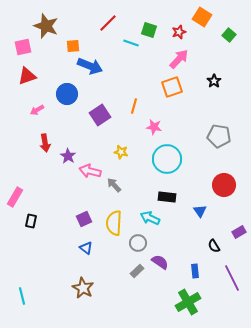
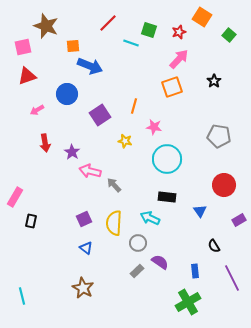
yellow star at (121, 152): moved 4 px right, 11 px up
purple star at (68, 156): moved 4 px right, 4 px up
purple rectangle at (239, 232): moved 12 px up
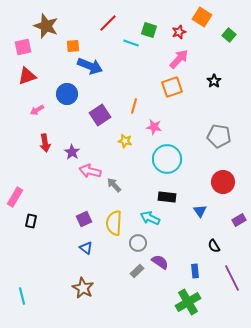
red circle at (224, 185): moved 1 px left, 3 px up
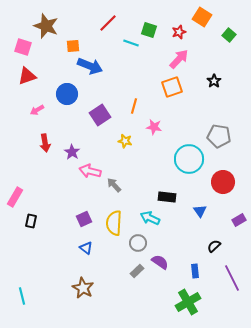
pink square at (23, 47): rotated 30 degrees clockwise
cyan circle at (167, 159): moved 22 px right
black semicircle at (214, 246): rotated 80 degrees clockwise
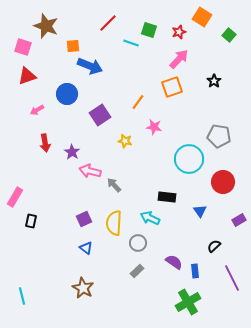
orange line at (134, 106): moved 4 px right, 4 px up; rotated 21 degrees clockwise
purple semicircle at (160, 262): moved 14 px right
